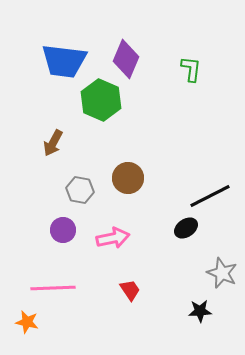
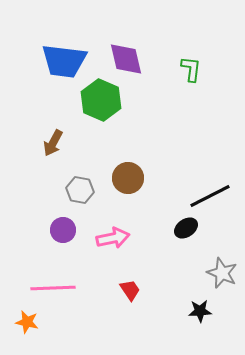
purple diamond: rotated 36 degrees counterclockwise
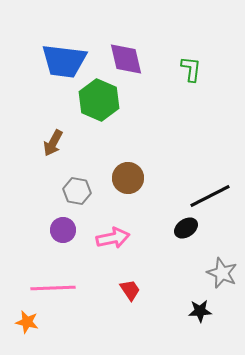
green hexagon: moved 2 px left
gray hexagon: moved 3 px left, 1 px down
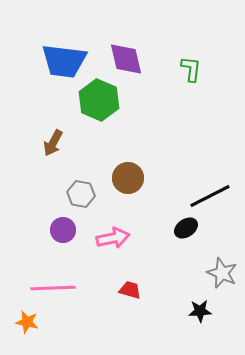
gray hexagon: moved 4 px right, 3 px down
red trapezoid: rotated 40 degrees counterclockwise
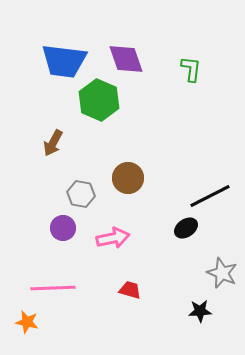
purple diamond: rotated 6 degrees counterclockwise
purple circle: moved 2 px up
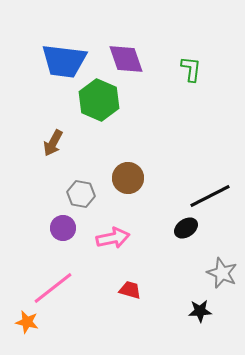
pink line: rotated 36 degrees counterclockwise
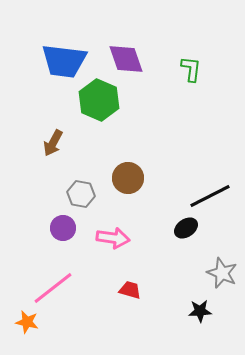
pink arrow: rotated 20 degrees clockwise
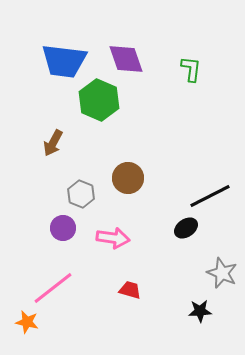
gray hexagon: rotated 12 degrees clockwise
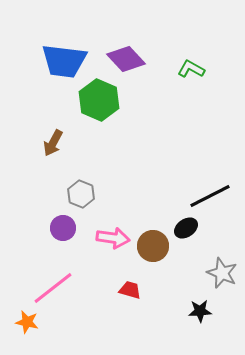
purple diamond: rotated 24 degrees counterclockwise
green L-shape: rotated 68 degrees counterclockwise
brown circle: moved 25 px right, 68 px down
